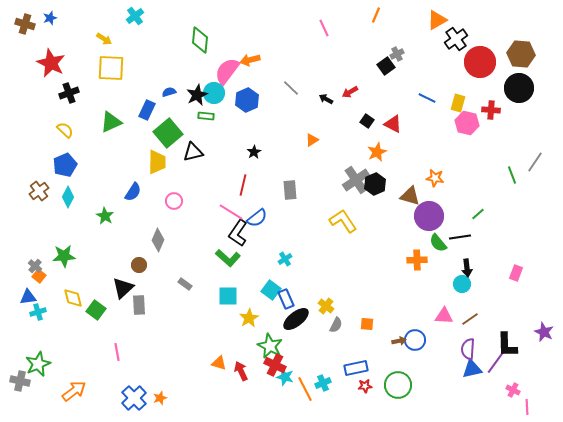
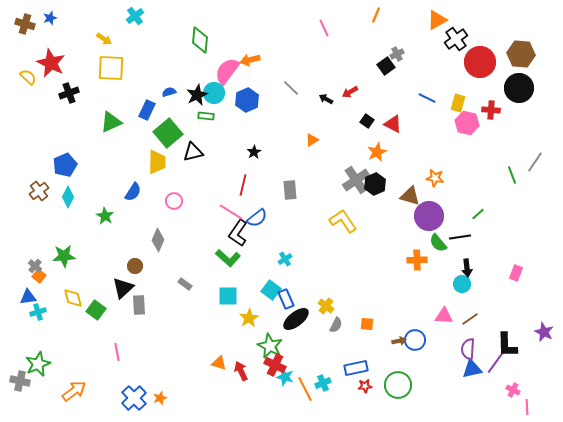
yellow semicircle at (65, 130): moved 37 px left, 53 px up
brown circle at (139, 265): moved 4 px left, 1 px down
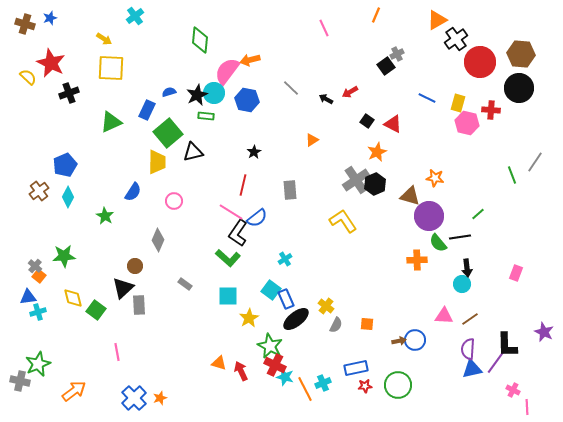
blue hexagon at (247, 100): rotated 25 degrees counterclockwise
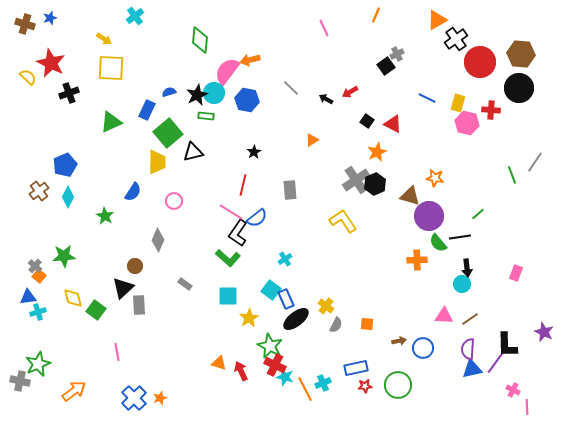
blue circle at (415, 340): moved 8 px right, 8 px down
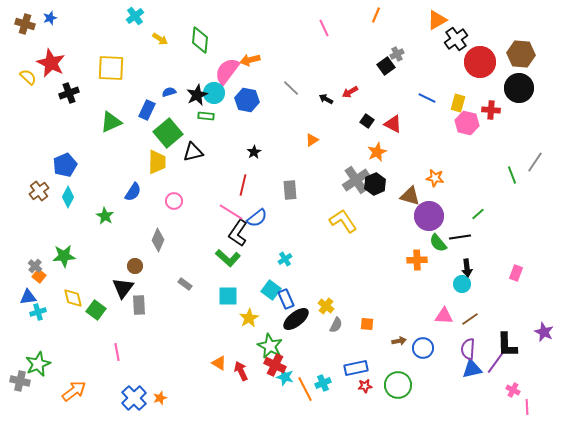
yellow arrow at (104, 39): moved 56 px right
black triangle at (123, 288): rotated 10 degrees counterclockwise
orange triangle at (219, 363): rotated 14 degrees clockwise
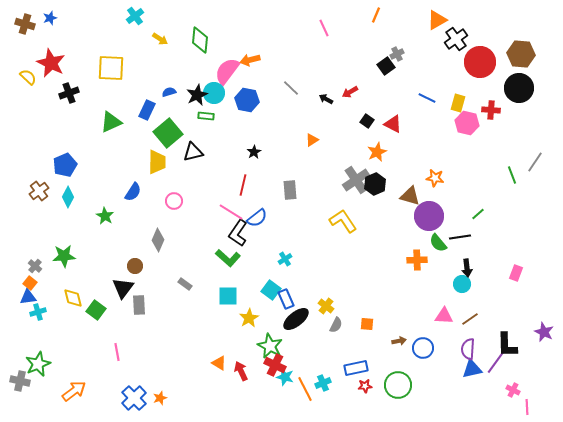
orange square at (39, 276): moved 9 px left, 7 px down
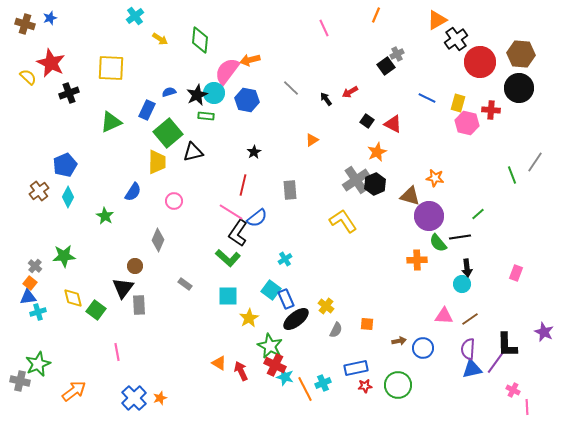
black arrow at (326, 99): rotated 24 degrees clockwise
gray semicircle at (336, 325): moved 5 px down
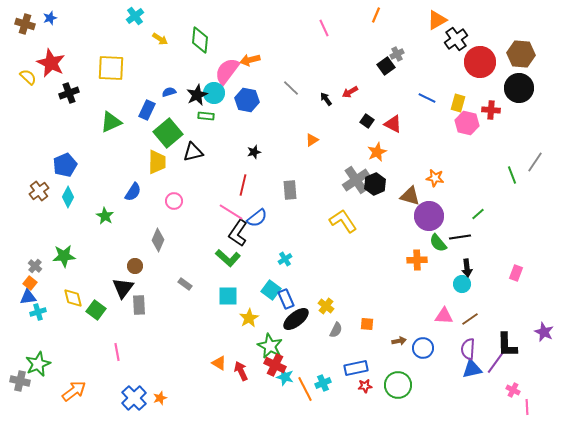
black star at (254, 152): rotated 16 degrees clockwise
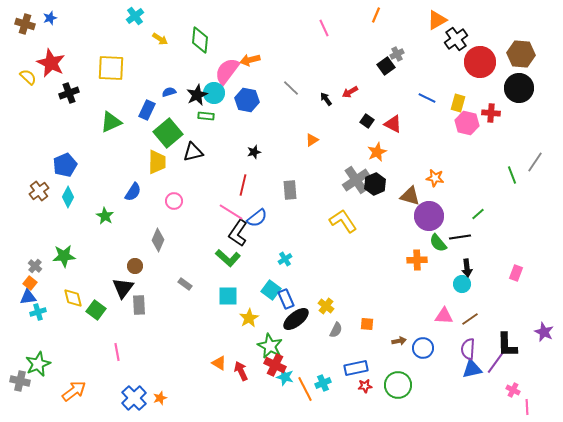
red cross at (491, 110): moved 3 px down
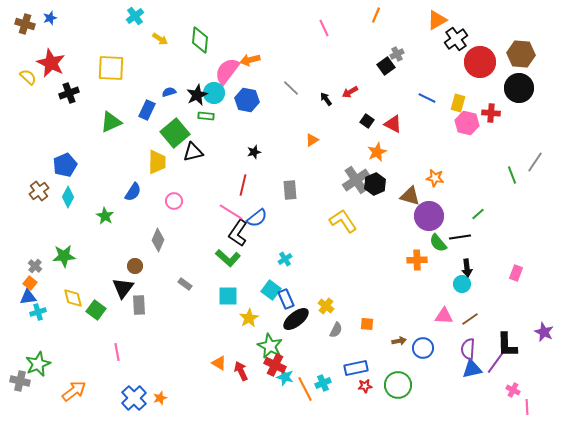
green square at (168, 133): moved 7 px right
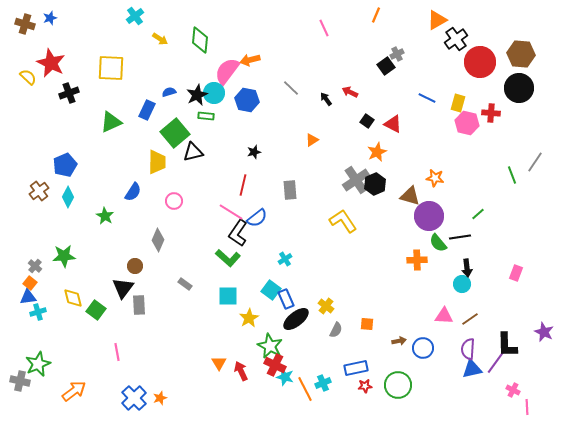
red arrow at (350, 92): rotated 56 degrees clockwise
orange triangle at (219, 363): rotated 28 degrees clockwise
